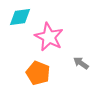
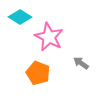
cyan diamond: rotated 40 degrees clockwise
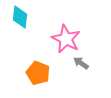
cyan diamond: rotated 65 degrees clockwise
pink star: moved 17 px right, 2 px down
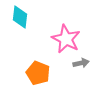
gray arrow: rotated 133 degrees clockwise
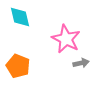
cyan diamond: rotated 20 degrees counterclockwise
orange pentagon: moved 20 px left, 7 px up
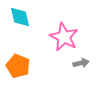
pink star: moved 2 px left, 2 px up
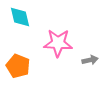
pink star: moved 6 px left, 6 px down; rotated 24 degrees counterclockwise
gray arrow: moved 9 px right, 3 px up
